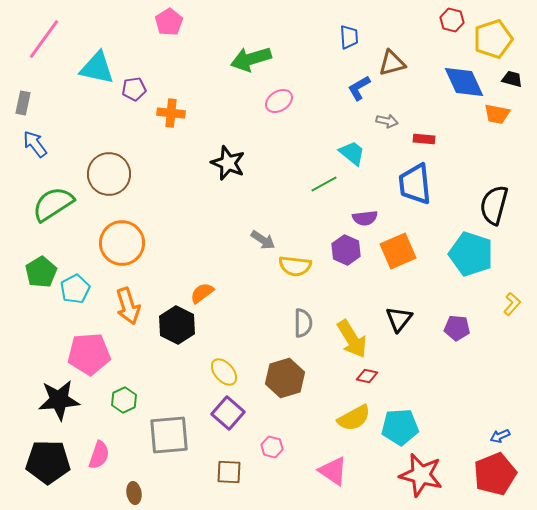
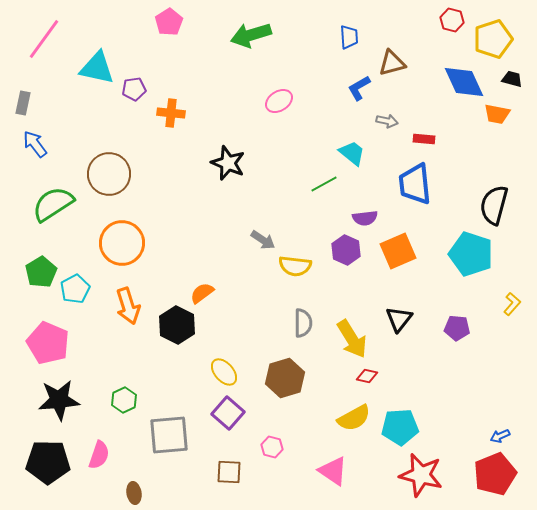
green arrow at (251, 59): moved 24 px up
pink pentagon at (89, 354): moved 41 px left, 11 px up; rotated 27 degrees clockwise
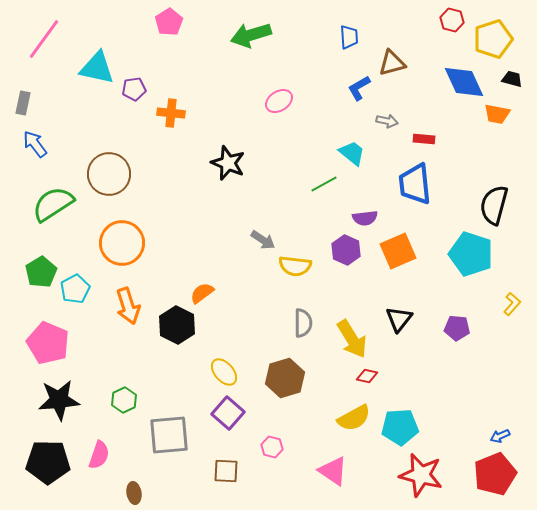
brown square at (229, 472): moved 3 px left, 1 px up
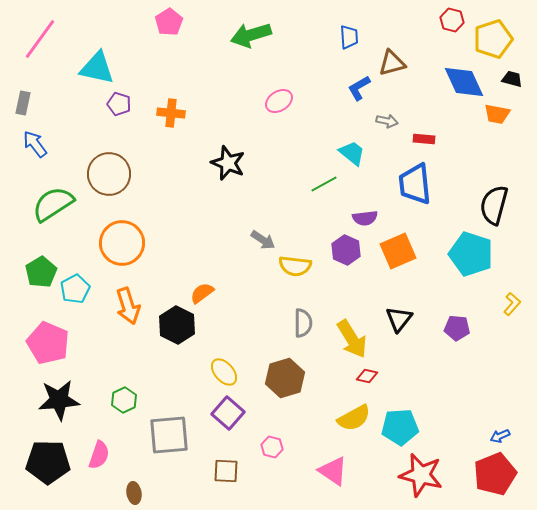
pink line at (44, 39): moved 4 px left
purple pentagon at (134, 89): moved 15 px left, 15 px down; rotated 25 degrees clockwise
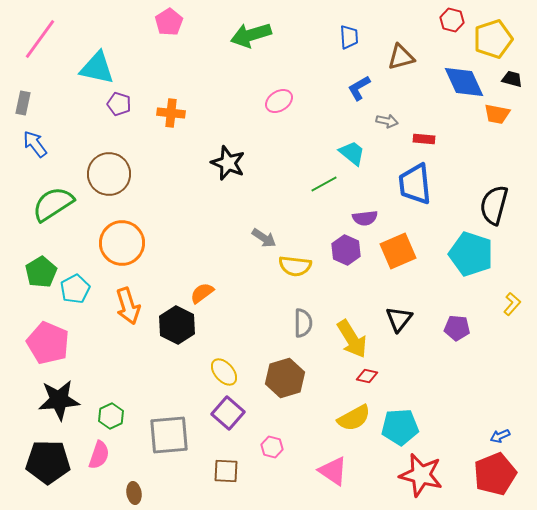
brown triangle at (392, 63): moved 9 px right, 6 px up
gray arrow at (263, 240): moved 1 px right, 2 px up
green hexagon at (124, 400): moved 13 px left, 16 px down
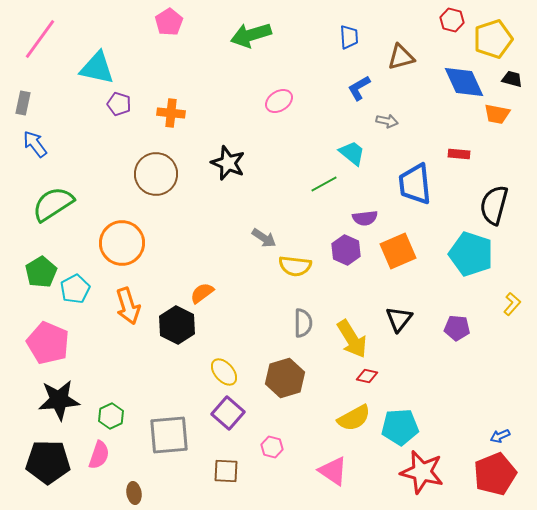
red rectangle at (424, 139): moved 35 px right, 15 px down
brown circle at (109, 174): moved 47 px right
red star at (421, 475): moved 1 px right, 3 px up
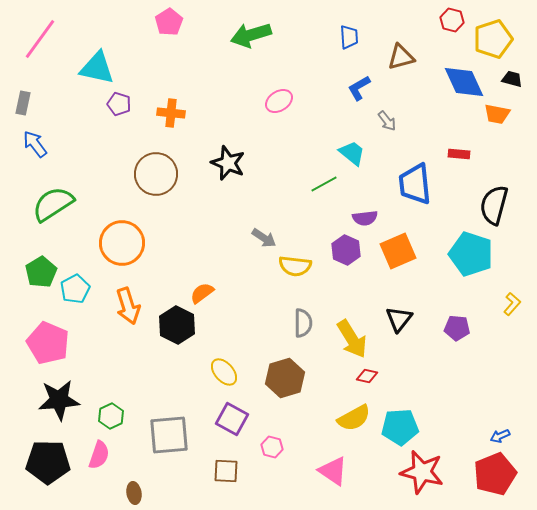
gray arrow at (387, 121): rotated 40 degrees clockwise
purple square at (228, 413): moved 4 px right, 6 px down; rotated 12 degrees counterclockwise
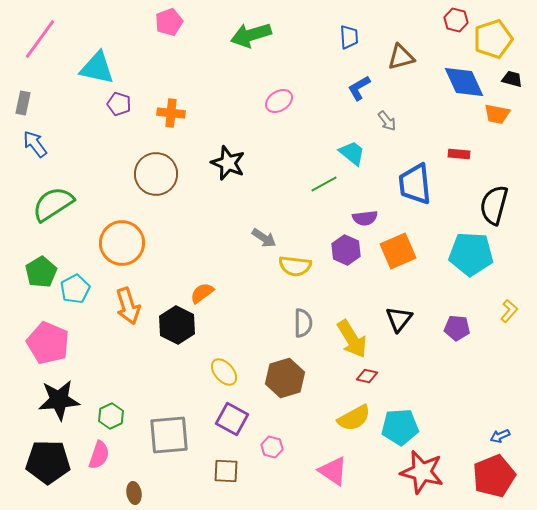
red hexagon at (452, 20): moved 4 px right
pink pentagon at (169, 22): rotated 12 degrees clockwise
cyan pentagon at (471, 254): rotated 15 degrees counterclockwise
yellow L-shape at (512, 304): moved 3 px left, 7 px down
red pentagon at (495, 474): moved 1 px left, 2 px down
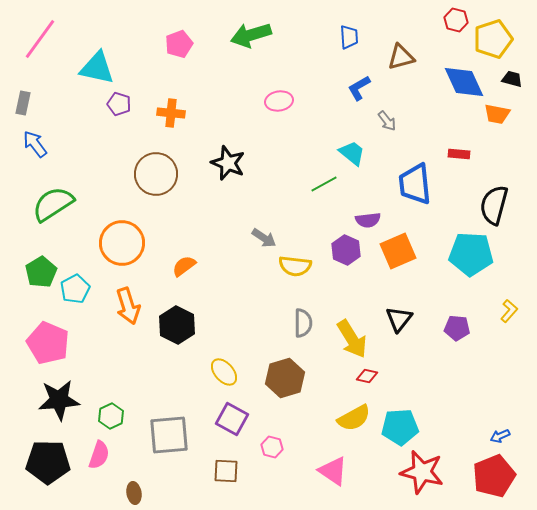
pink pentagon at (169, 22): moved 10 px right, 22 px down
pink ellipse at (279, 101): rotated 24 degrees clockwise
purple semicircle at (365, 218): moved 3 px right, 2 px down
orange semicircle at (202, 293): moved 18 px left, 27 px up
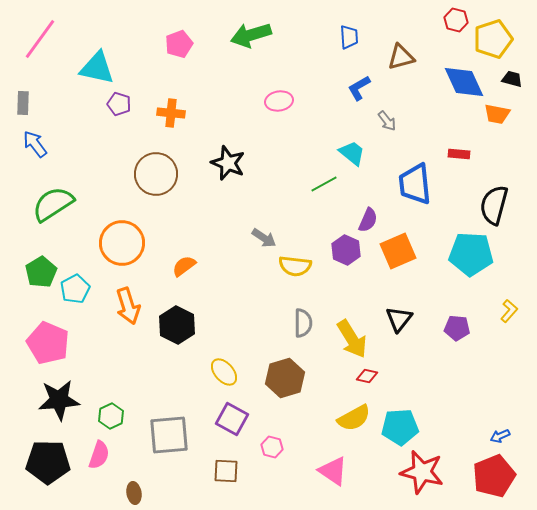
gray rectangle at (23, 103): rotated 10 degrees counterclockwise
purple semicircle at (368, 220): rotated 60 degrees counterclockwise
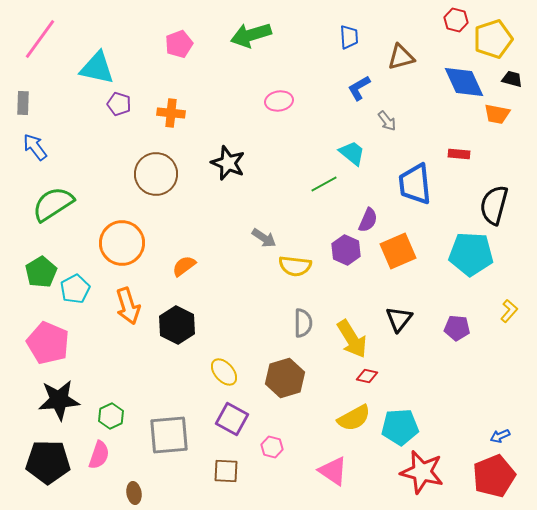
blue arrow at (35, 144): moved 3 px down
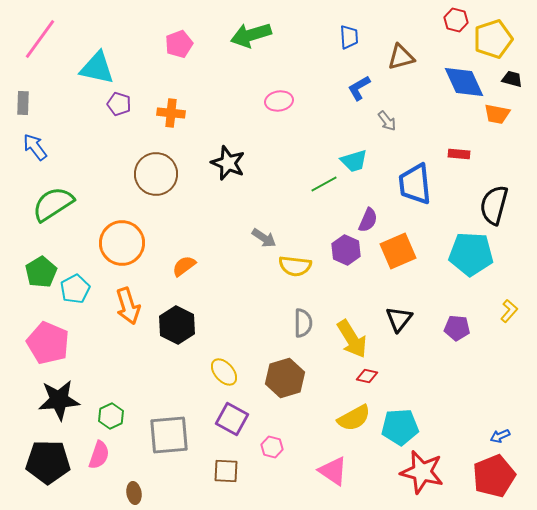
cyan trapezoid at (352, 153): moved 2 px right, 8 px down; rotated 124 degrees clockwise
